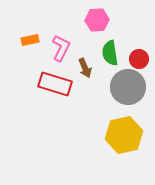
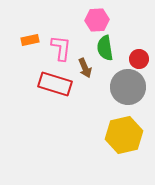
pink L-shape: rotated 20 degrees counterclockwise
green semicircle: moved 5 px left, 5 px up
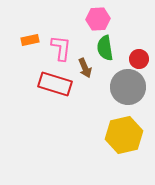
pink hexagon: moved 1 px right, 1 px up
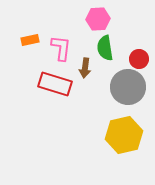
brown arrow: rotated 30 degrees clockwise
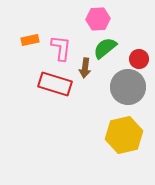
green semicircle: rotated 60 degrees clockwise
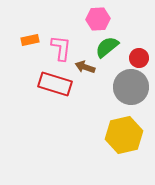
green semicircle: moved 2 px right, 1 px up
red circle: moved 1 px up
brown arrow: moved 1 px up; rotated 102 degrees clockwise
gray circle: moved 3 px right
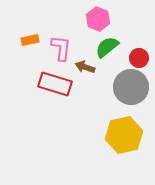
pink hexagon: rotated 25 degrees clockwise
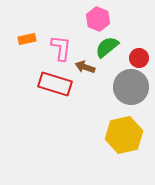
orange rectangle: moved 3 px left, 1 px up
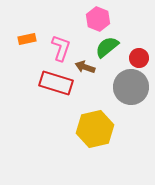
pink L-shape: rotated 12 degrees clockwise
red rectangle: moved 1 px right, 1 px up
yellow hexagon: moved 29 px left, 6 px up
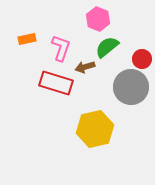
red circle: moved 3 px right, 1 px down
brown arrow: rotated 36 degrees counterclockwise
